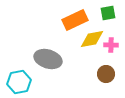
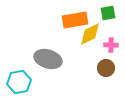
orange rectangle: rotated 15 degrees clockwise
yellow diamond: moved 2 px left, 5 px up; rotated 15 degrees counterclockwise
brown circle: moved 6 px up
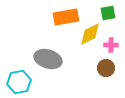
orange rectangle: moved 9 px left, 3 px up
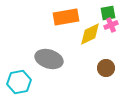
pink cross: moved 20 px up; rotated 24 degrees counterclockwise
gray ellipse: moved 1 px right
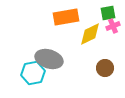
pink cross: moved 2 px right, 1 px down
brown circle: moved 1 px left
cyan hexagon: moved 14 px right, 9 px up
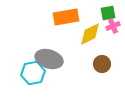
brown circle: moved 3 px left, 4 px up
